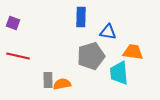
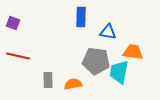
gray pentagon: moved 5 px right, 5 px down; rotated 24 degrees clockwise
cyan trapezoid: moved 1 px up; rotated 15 degrees clockwise
orange semicircle: moved 11 px right
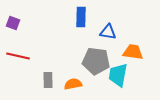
cyan trapezoid: moved 1 px left, 3 px down
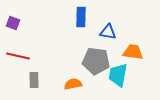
gray rectangle: moved 14 px left
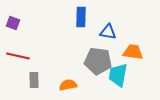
gray pentagon: moved 2 px right
orange semicircle: moved 5 px left, 1 px down
